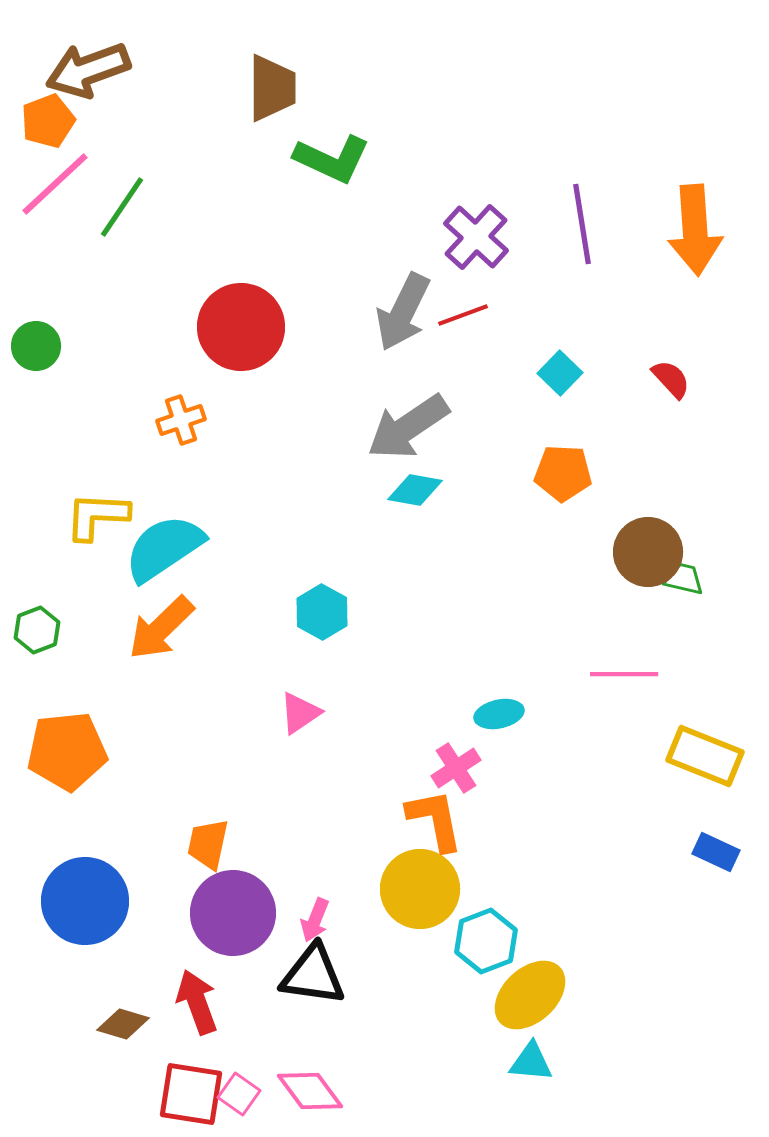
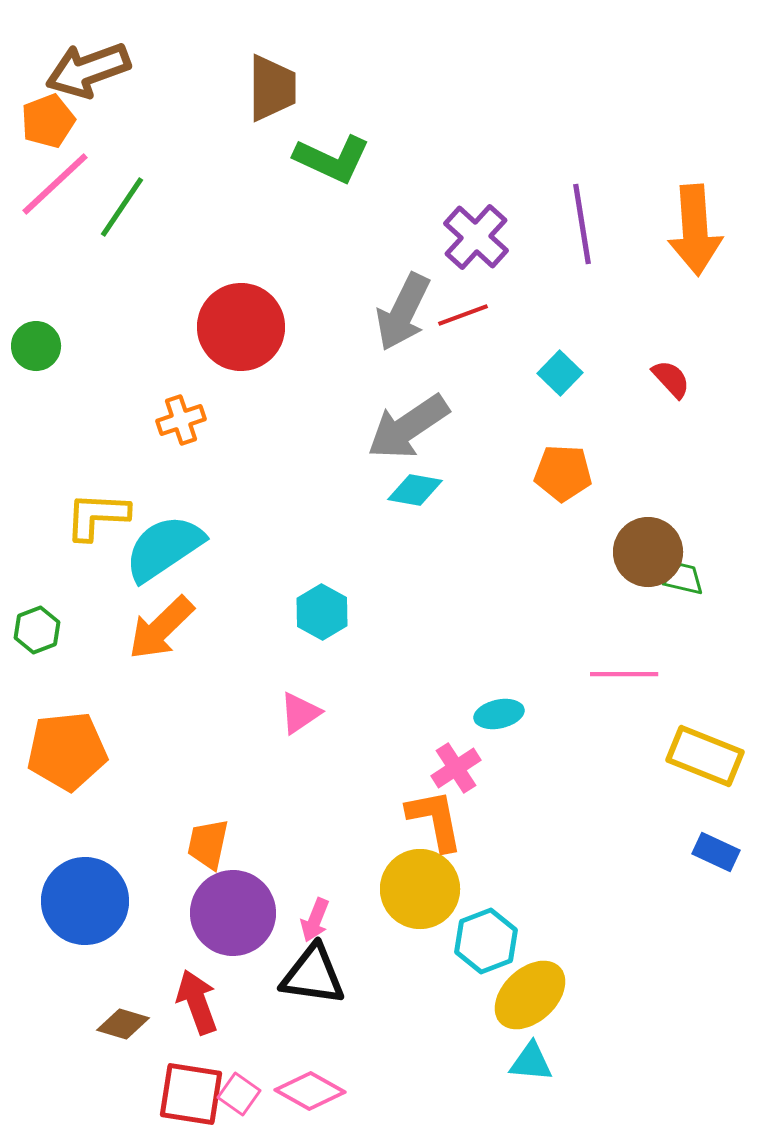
pink diamond at (310, 1091): rotated 24 degrees counterclockwise
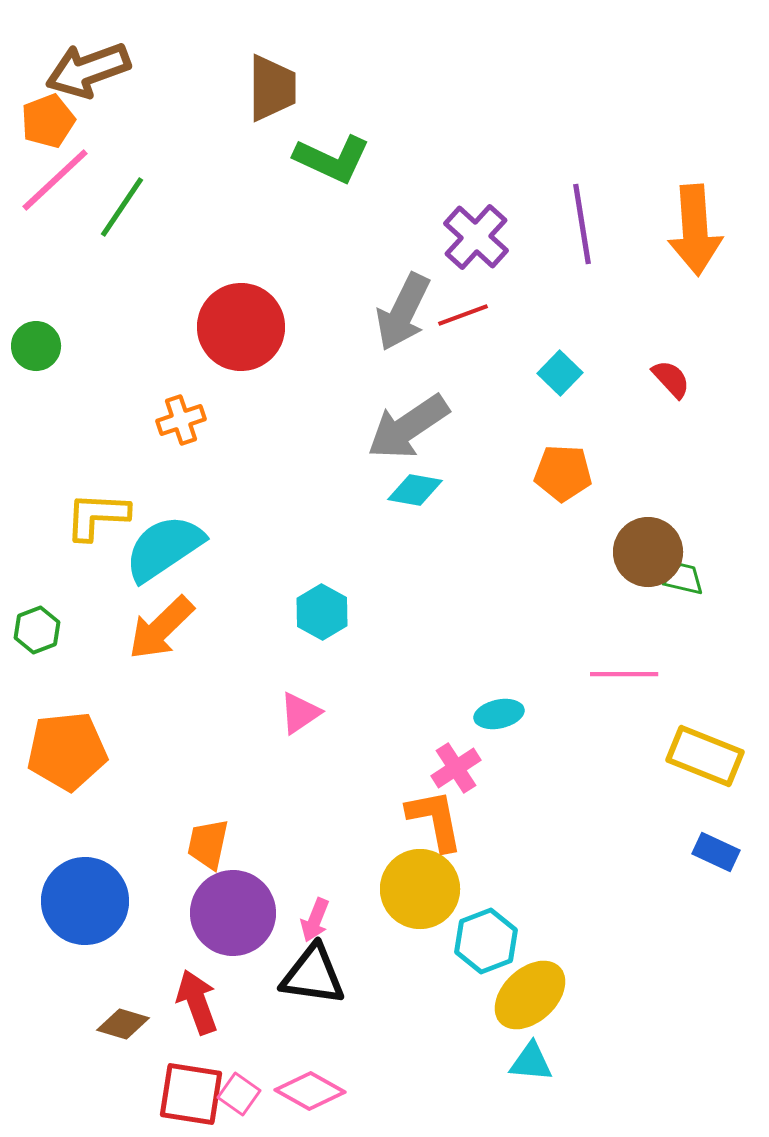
pink line at (55, 184): moved 4 px up
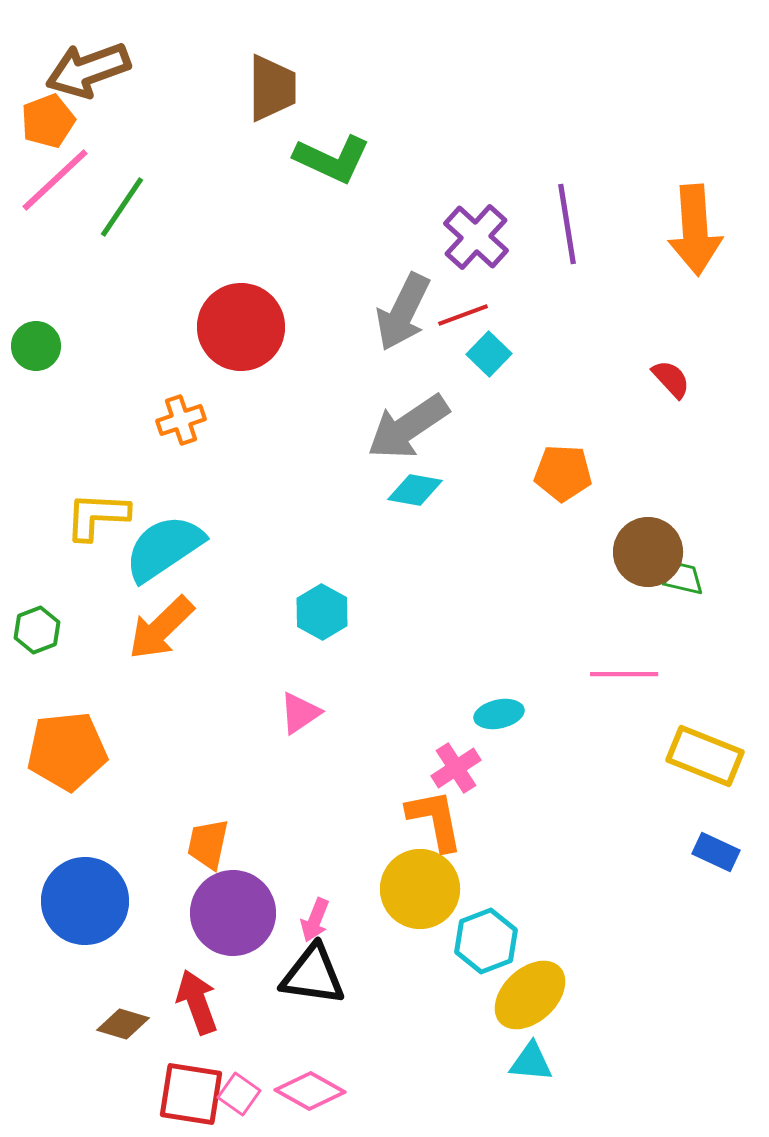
purple line at (582, 224): moved 15 px left
cyan square at (560, 373): moved 71 px left, 19 px up
